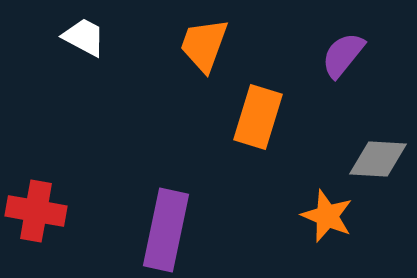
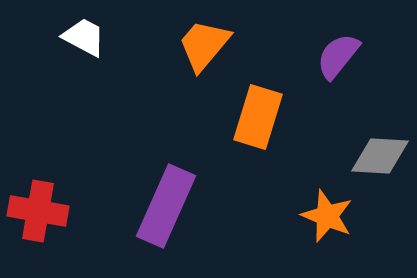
orange trapezoid: rotated 20 degrees clockwise
purple semicircle: moved 5 px left, 1 px down
gray diamond: moved 2 px right, 3 px up
red cross: moved 2 px right
purple rectangle: moved 24 px up; rotated 12 degrees clockwise
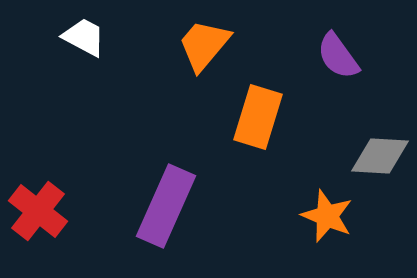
purple semicircle: rotated 75 degrees counterclockwise
red cross: rotated 28 degrees clockwise
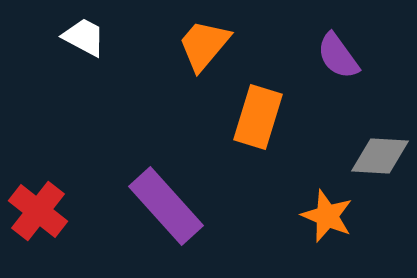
purple rectangle: rotated 66 degrees counterclockwise
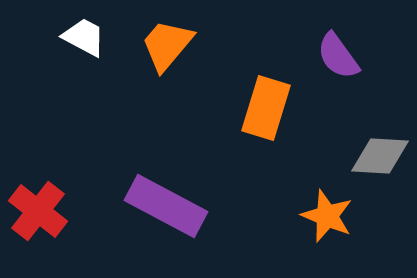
orange trapezoid: moved 37 px left
orange rectangle: moved 8 px right, 9 px up
purple rectangle: rotated 20 degrees counterclockwise
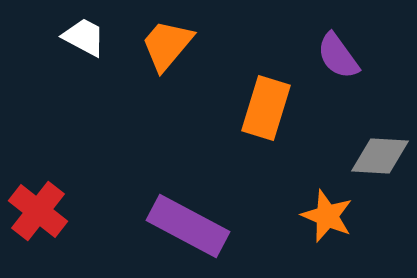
purple rectangle: moved 22 px right, 20 px down
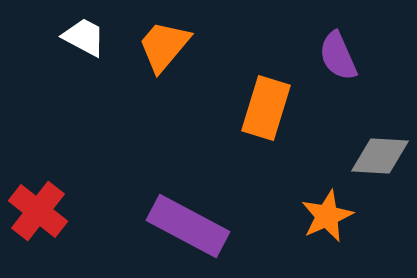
orange trapezoid: moved 3 px left, 1 px down
purple semicircle: rotated 12 degrees clockwise
orange star: rotated 26 degrees clockwise
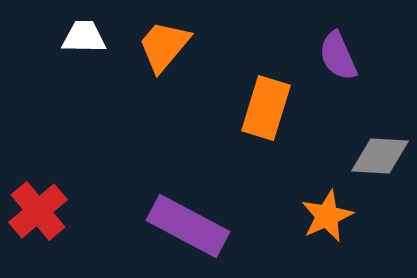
white trapezoid: rotated 27 degrees counterclockwise
red cross: rotated 12 degrees clockwise
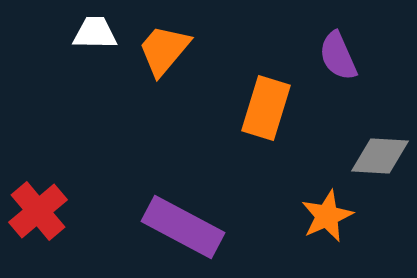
white trapezoid: moved 11 px right, 4 px up
orange trapezoid: moved 4 px down
purple rectangle: moved 5 px left, 1 px down
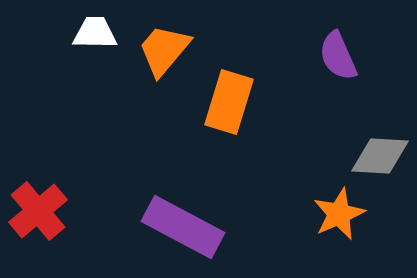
orange rectangle: moved 37 px left, 6 px up
orange star: moved 12 px right, 2 px up
